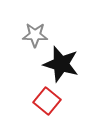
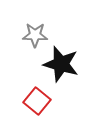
red square: moved 10 px left
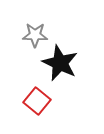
black star: moved 1 px left, 1 px up; rotated 9 degrees clockwise
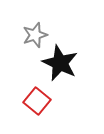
gray star: rotated 20 degrees counterclockwise
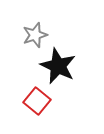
black star: moved 2 px left, 3 px down
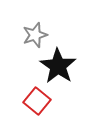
black star: rotated 9 degrees clockwise
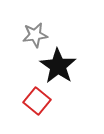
gray star: rotated 10 degrees clockwise
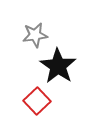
red square: rotated 8 degrees clockwise
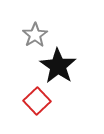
gray star: rotated 25 degrees counterclockwise
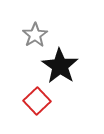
black star: moved 2 px right
